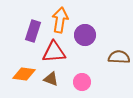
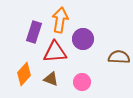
purple rectangle: moved 1 px right, 1 px down
purple circle: moved 2 px left, 4 px down
red triangle: moved 1 px right
orange diamond: rotated 55 degrees counterclockwise
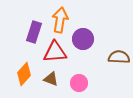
pink circle: moved 3 px left, 1 px down
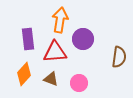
purple rectangle: moved 6 px left, 7 px down; rotated 25 degrees counterclockwise
brown semicircle: rotated 95 degrees clockwise
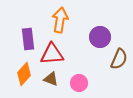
purple circle: moved 17 px right, 2 px up
red triangle: moved 3 px left, 2 px down
brown semicircle: moved 2 px down; rotated 15 degrees clockwise
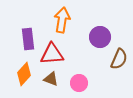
orange arrow: moved 2 px right
